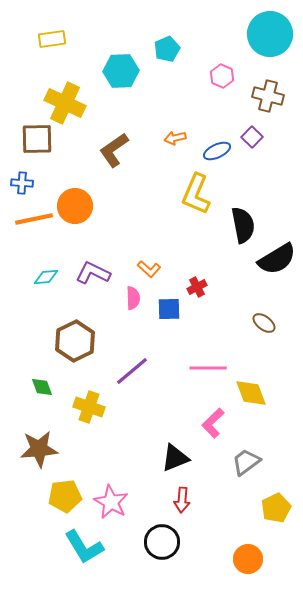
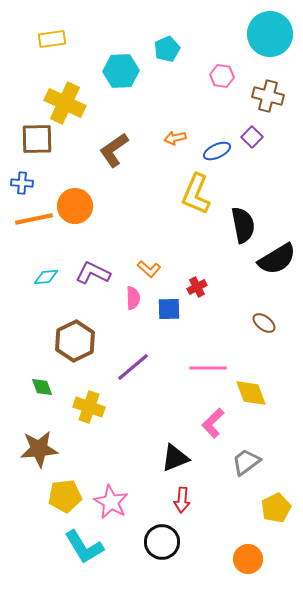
pink hexagon at (222, 76): rotated 15 degrees counterclockwise
purple line at (132, 371): moved 1 px right, 4 px up
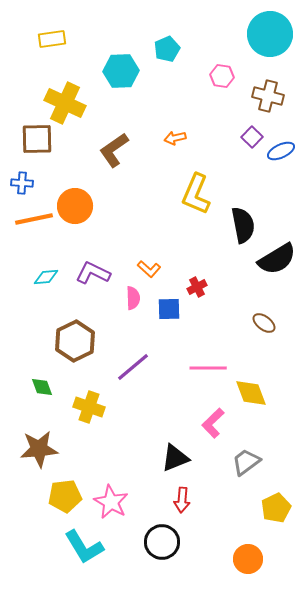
blue ellipse at (217, 151): moved 64 px right
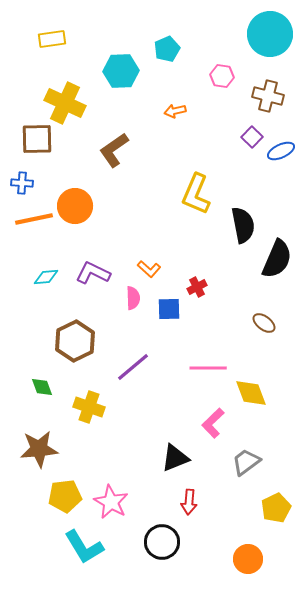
orange arrow at (175, 138): moved 27 px up
black semicircle at (277, 259): rotated 36 degrees counterclockwise
red arrow at (182, 500): moved 7 px right, 2 px down
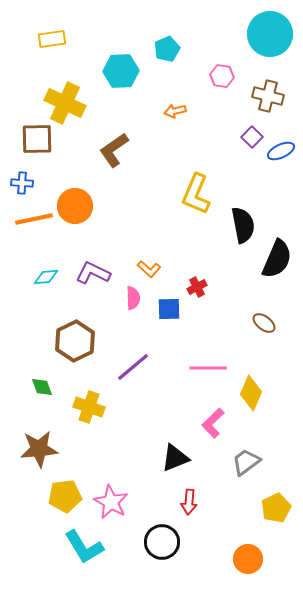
yellow diamond at (251, 393): rotated 44 degrees clockwise
